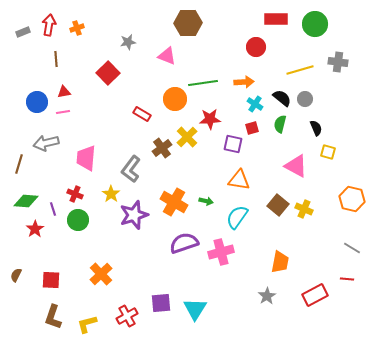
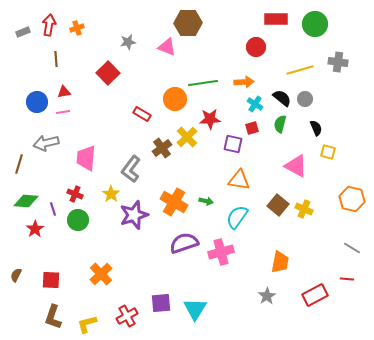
pink triangle at (167, 56): moved 9 px up
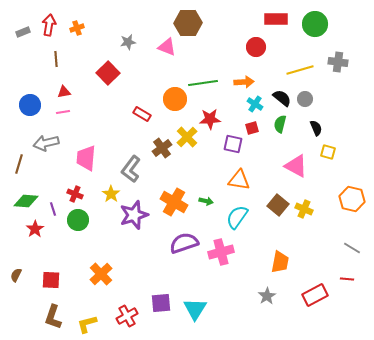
blue circle at (37, 102): moved 7 px left, 3 px down
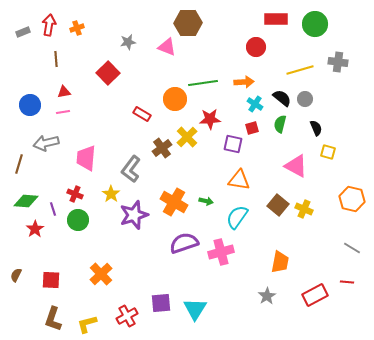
red line at (347, 279): moved 3 px down
brown L-shape at (53, 317): moved 2 px down
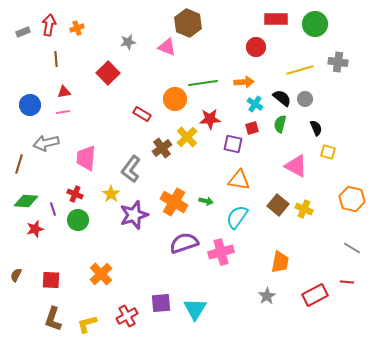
brown hexagon at (188, 23): rotated 24 degrees clockwise
red star at (35, 229): rotated 18 degrees clockwise
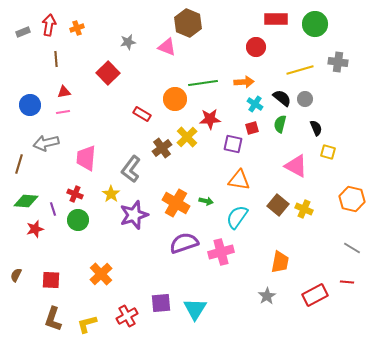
orange cross at (174, 202): moved 2 px right, 1 px down
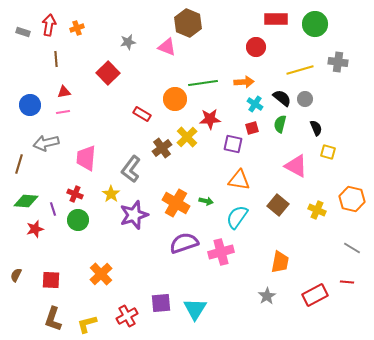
gray rectangle at (23, 32): rotated 40 degrees clockwise
yellow cross at (304, 209): moved 13 px right, 1 px down
